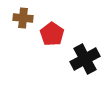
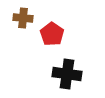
black cross: moved 18 px left, 15 px down; rotated 36 degrees clockwise
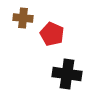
red pentagon: rotated 10 degrees counterclockwise
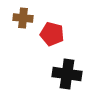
red pentagon: rotated 10 degrees counterclockwise
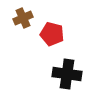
brown cross: rotated 30 degrees counterclockwise
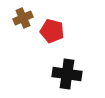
red pentagon: moved 3 px up
